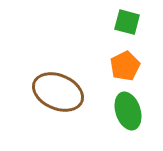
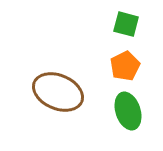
green square: moved 1 px left, 2 px down
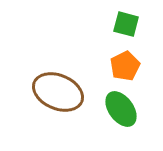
green ellipse: moved 7 px left, 2 px up; rotated 18 degrees counterclockwise
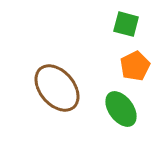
orange pentagon: moved 10 px right
brown ellipse: moved 1 px left, 4 px up; rotated 27 degrees clockwise
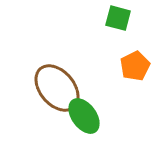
green square: moved 8 px left, 6 px up
green ellipse: moved 37 px left, 7 px down
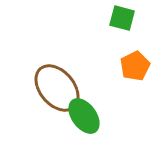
green square: moved 4 px right
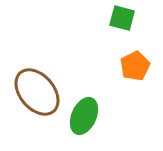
brown ellipse: moved 20 px left, 4 px down
green ellipse: rotated 60 degrees clockwise
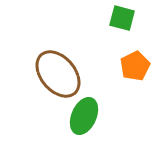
brown ellipse: moved 21 px right, 18 px up
